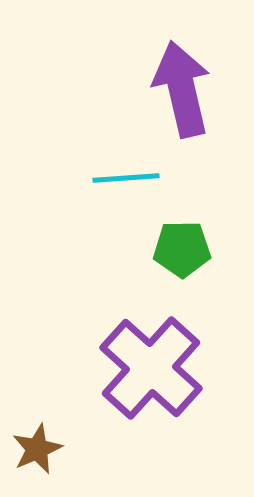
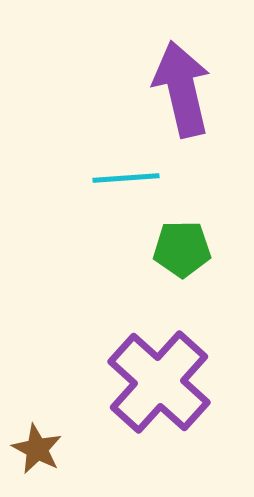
purple cross: moved 8 px right, 14 px down
brown star: rotated 21 degrees counterclockwise
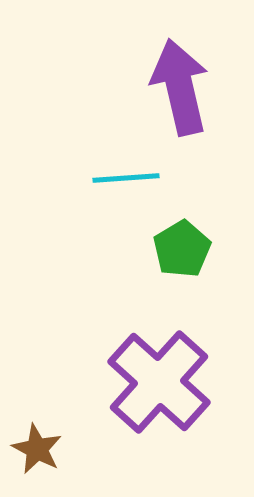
purple arrow: moved 2 px left, 2 px up
green pentagon: rotated 30 degrees counterclockwise
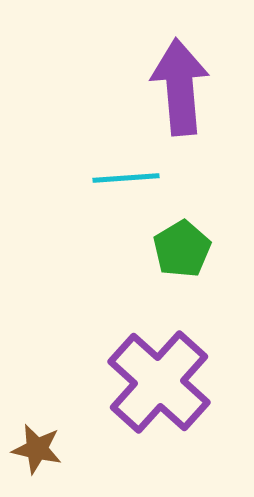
purple arrow: rotated 8 degrees clockwise
brown star: rotated 15 degrees counterclockwise
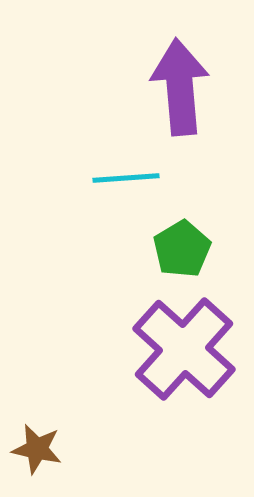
purple cross: moved 25 px right, 33 px up
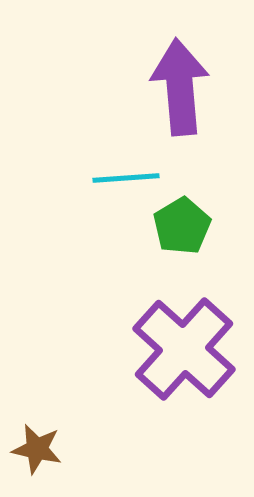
green pentagon: moved 23 px up
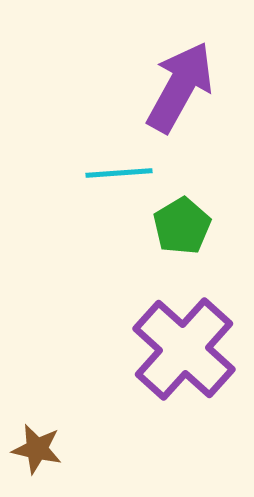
purple arrow: rotated 34 degrees clockwise
cyan line: moved 7 px left, 5 px up
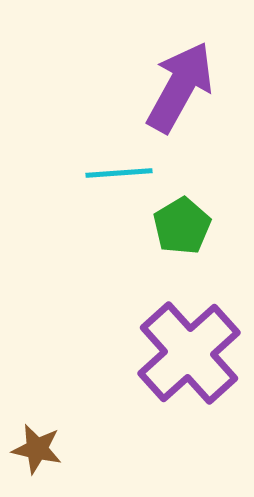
purple cross: moved 5 px right, 4 px down; rotated 6 degrees clockwise
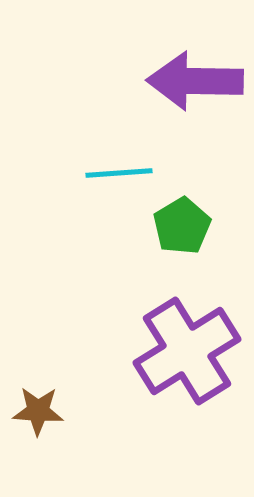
purple arrow: moved 15 px right, 6 px up; rotated 118 degrees counterclockwise
purple cross: moved 2 px left, 2 px up; rotated 10 degrees clockwise
brown star: moved 1 px right, 38 px up; rotated 9 degrees counterclockwise
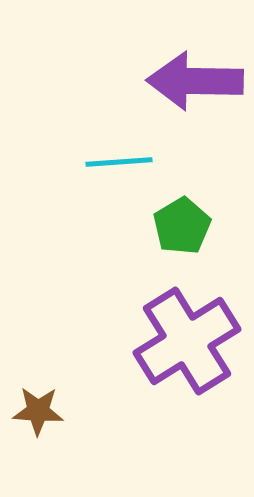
cyan line: moved 11 px up
purple cross: moved 10 px up
